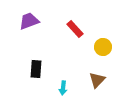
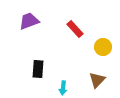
black rectangle: moved 2 px right
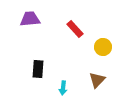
purple trapezoid: moved 1 px right, 2 px up; rotated 15 degrees clockwise
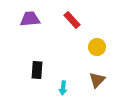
red rectangle: moved 3 px left, 9 px up
yellow circle: moved 6 px left
black rectangle: moved 1 px left, 1 px down
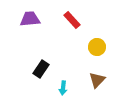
black rectangle: moved 4 px right, 1 px up; rotated 30 degrees clockwise
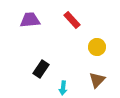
purple trapezoid: moved 1 px down
